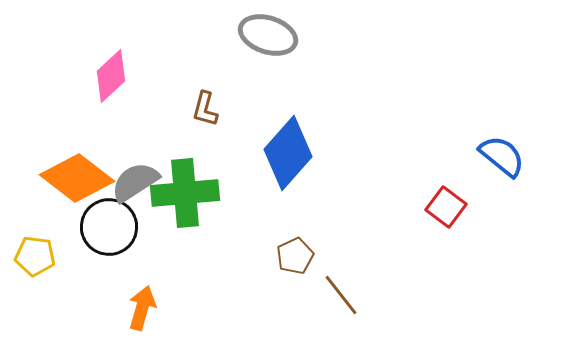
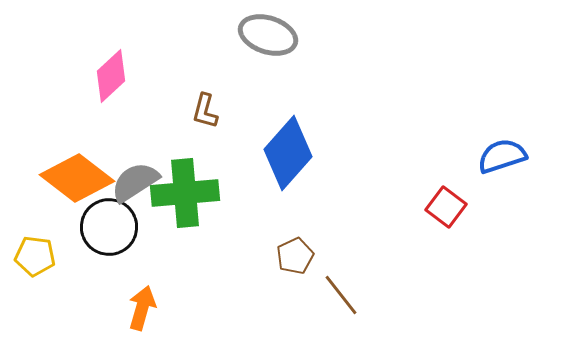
brown L-shape: moved 2 px down
blue semicircle: rotated 57 degrees counterclockwise
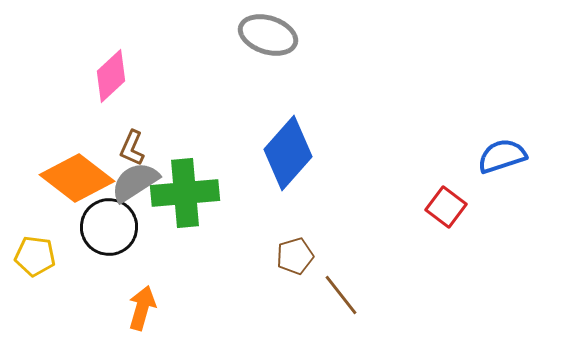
brown L-shape: moved 73 px left, 37 px down; rotated 9 degrees clockwise
brown pentagon: rotated 9 degrees clockwise
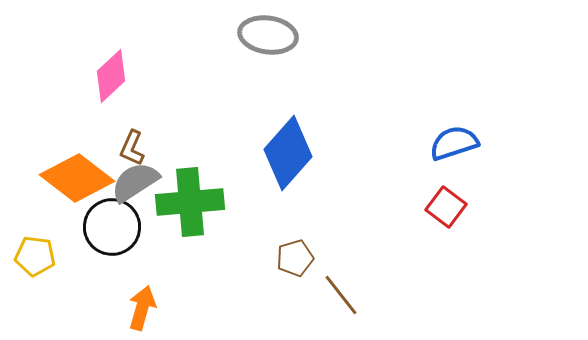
gray ellipse: rotated 10 degrees counterclockwise
blue semicircle: moved 48 px left, 13 px up
green cross: moved 5 px right, 9 px down
black circle: moved 3 px right
brown pentagon: moved 2 px down
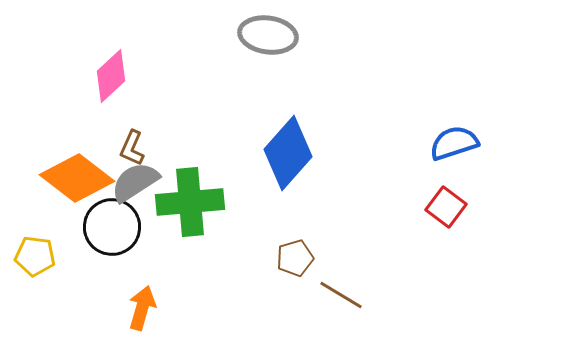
brown line: rotated 21 degrees counterclockwise
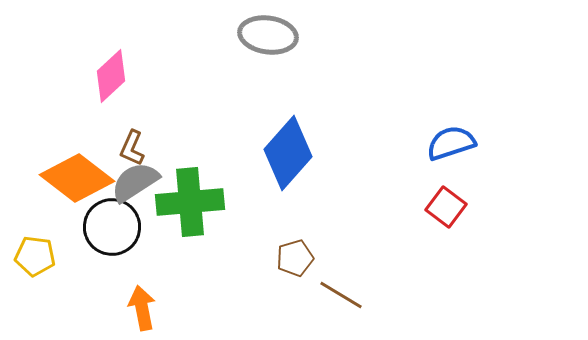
blue semicircle: moved 3 px left
orange arrow: rotated 27 degrees counterclockwise
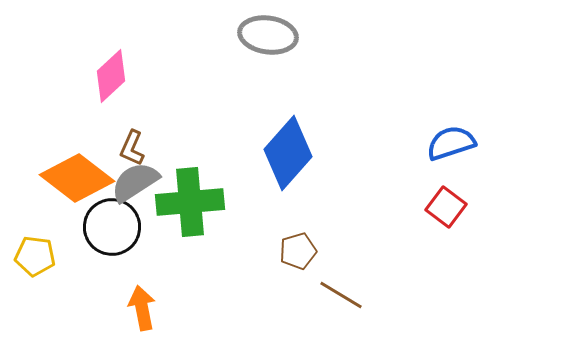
brown pentagon: moved 3 px right, 7 px up
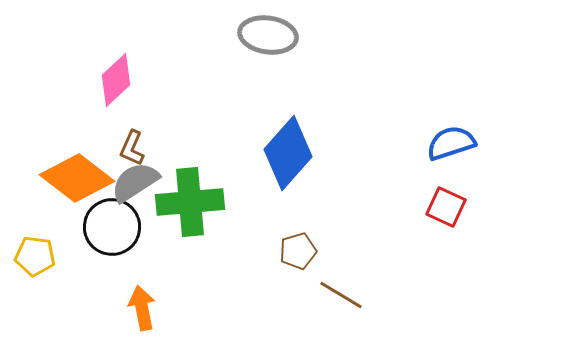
pink diamond: moved 5 px right, 4 px down
red square: rotated 12 degrees counterclockwise
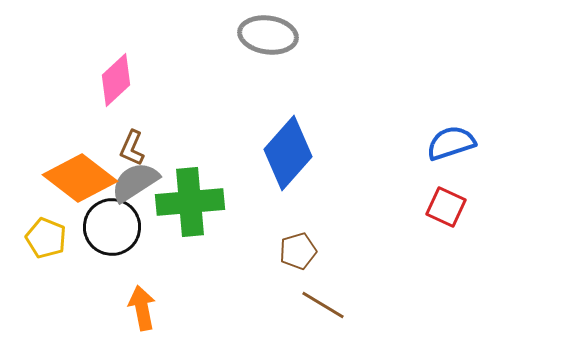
orange diamond: moved 3 px right
yellow pentagon: moved 11 px right, 18 px up; rotated 15 degrees clockwise
brown line: moved 18 px left, 10 px down
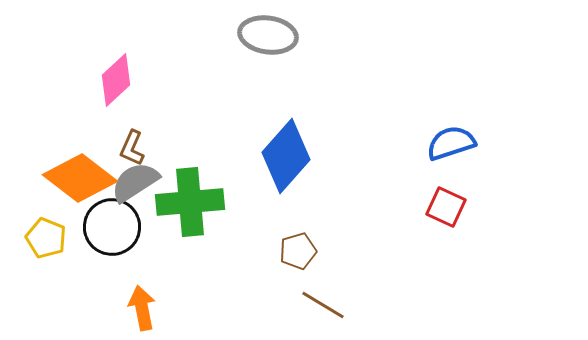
blue diamond: moved 2 px left, 3 px down
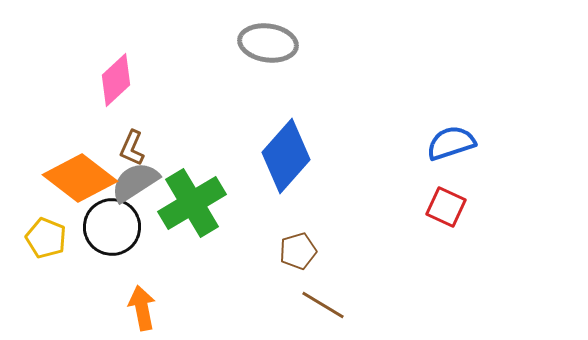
gray ellipse: moved 8 px down
green cross: moved 2 px right, 1 px down; rotated 26 degrees counterclockwise
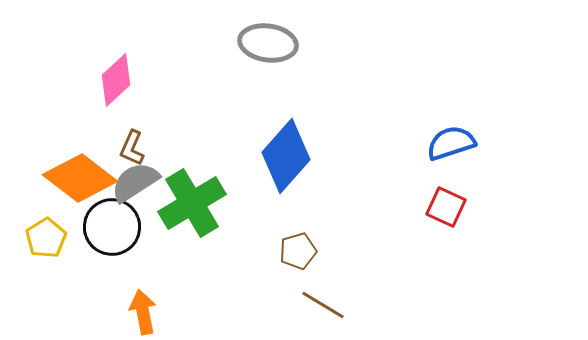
yellow pentagon: rotated 18 degrees clockwise
orange arrow: moved 1 px right, 4 px down
